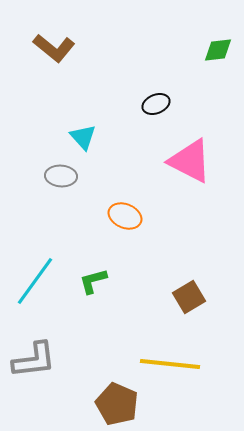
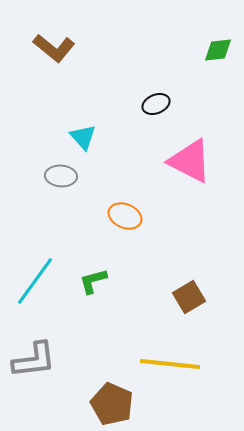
brown pentagon: moved 5 px left
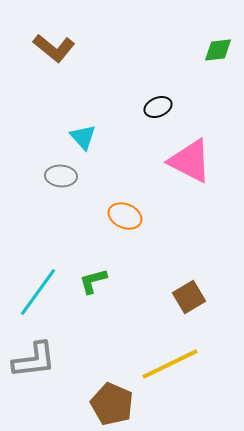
black ellipse: moved 2 px right, 3 px down
cyan line: moved 3 px right, 11 px down
yellow line: rotated 32 degrees counterclockwise
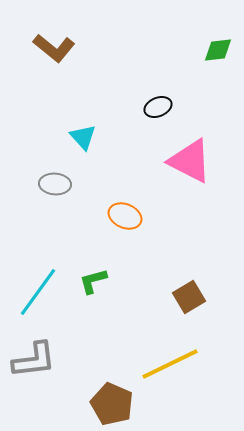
gray ellipse: moved 6 px left, 8 px down
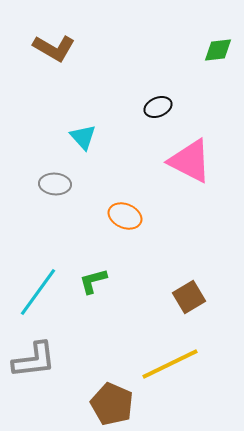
brown L-shape: rotated 9 degrees counterclockwise
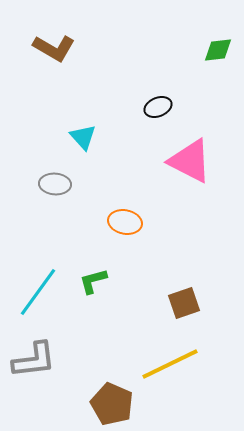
orange ellipse: moved 6 px down; rotated 12 degrees counterclockwise
brown square: moved 5 px left, 6 px down; rotated 12 degrees clockwise
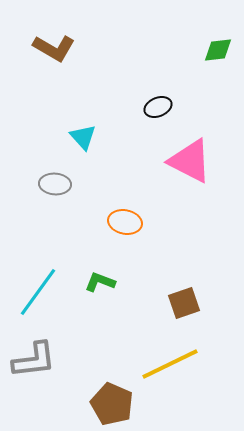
green L-shape: moved 7 px right, 1 px down; rotated 36 degrees clockwise
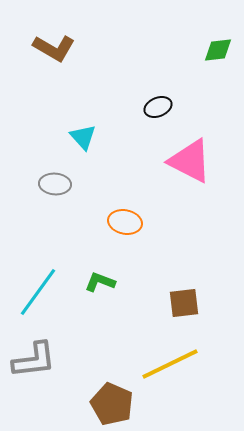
brown square: rotated 12 degrees clockwise
